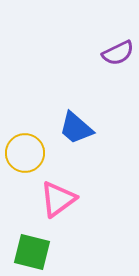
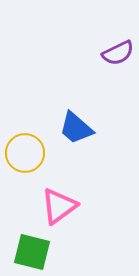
pink triangle: moved 1 px right, 7 px down
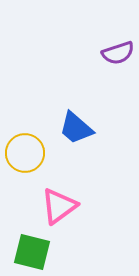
purple semicircle: rotated 8 degrees clockwise
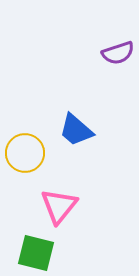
blue trapezoid: moved 2 px down
pink triangle: rotated 15 degrees counterclockwise
green square: moved 4 px right, 1 px down
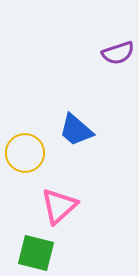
pink triangle: rotated 9 degrees clockwise
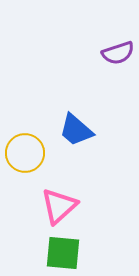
green square: moved 27 px right; rotated 9 degrees counterclockwise
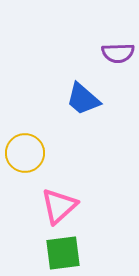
purple semicircle: rotated 16 degrees clockwise
blue trapezoid: moved 7 px right, 31 px up
green square: rotated 12 degrees counterclockwise
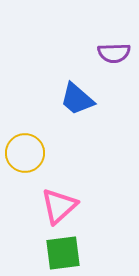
purple semicircle: moved 4 px left
blue trapezoid: moved 6 px left
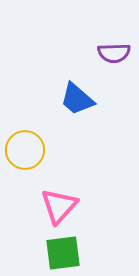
yellow circle: moved 3 px up
pink triangle: rotated 6 degrees counterclockwise
